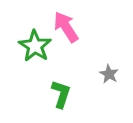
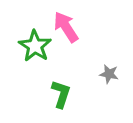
gray star: rotated 18 degrees counterclockwise
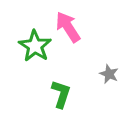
pink arrow: moved 2 px right
gray star: rotated 12 degrees clockwise
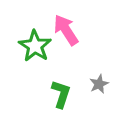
pink arrow: moved 2 px left, 3 px down
gray star: moved 10 px left, 10 px down; rotated 24 degrees clockwise
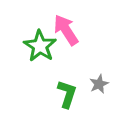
green star: moved 5 px right
green L-shape: moved 6 px right
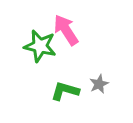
green star: rotated 20 degrees counterclockwise
green L-shape: moved 2 px left, 3 px up; rotated 92 degrees counterclockwise
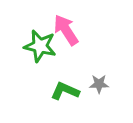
gray star: rotated 24 degrees clockwise
green L-shape: rotated 8 degrees clockwise
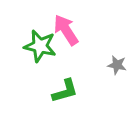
gray star: moved 18 px right, 19 px up; rotated 12 degrees clockwise
green L-shape: rotated 140 degrees clockwise
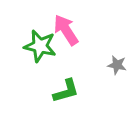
green L-shape: moved 1 px right
